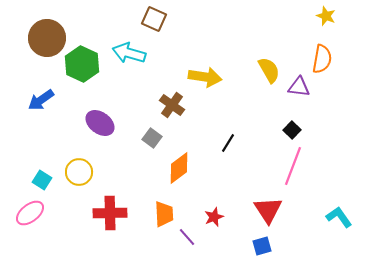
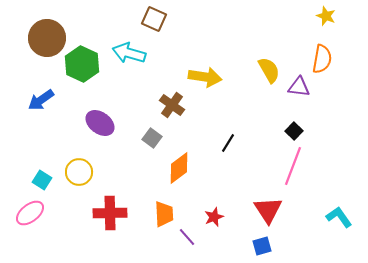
black square: moved 2 px right, 1 px down
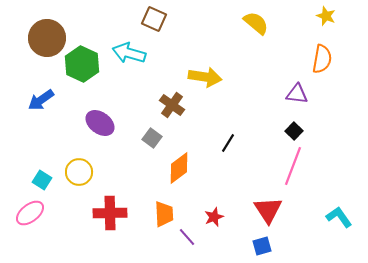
yellow semicircle: moved 13 px left, 47 px up; rotated 20 degrees counterclockwise
purple triangle: moved 2 px left, 7 px down
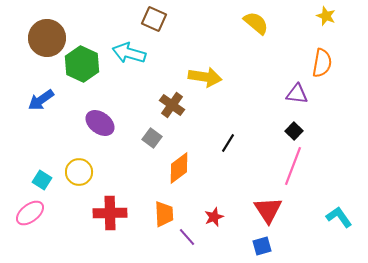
orange semicircle: moved 4 px down
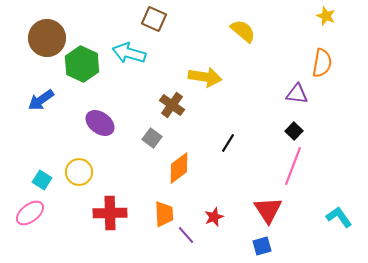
yellow semicircle: moved 13 px left, 8 px down
purple line: moved 1 px left, 2 px up
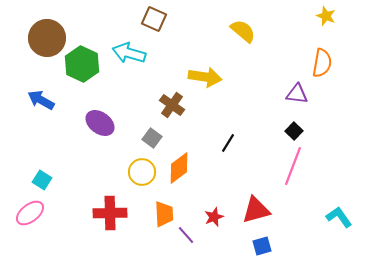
blue arrow: rotated 64 degrees clockwise
yellow circle: moved 63 px right
red triangle: moved 12 px left; rotated 48 degrees clockwise
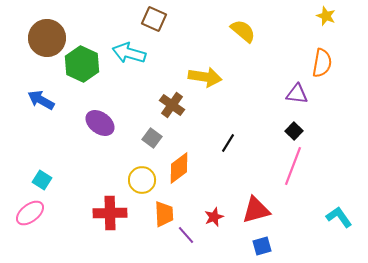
yellow circle: moved 8 px down
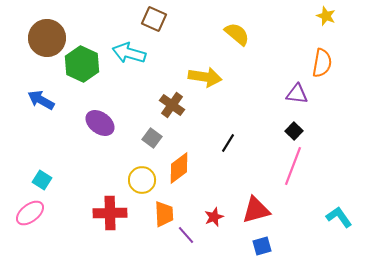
yellow semicircle: moved 6 px left, 3 px down
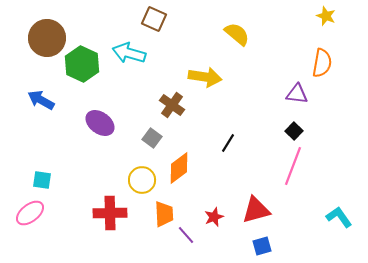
cyan square: rotated 24 degrees counterclockwise
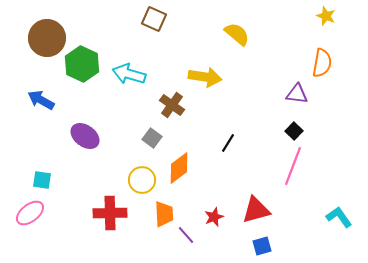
cyan arrow: moved 21 px down
purple ellipse: moved 15 px left, 13 px down
